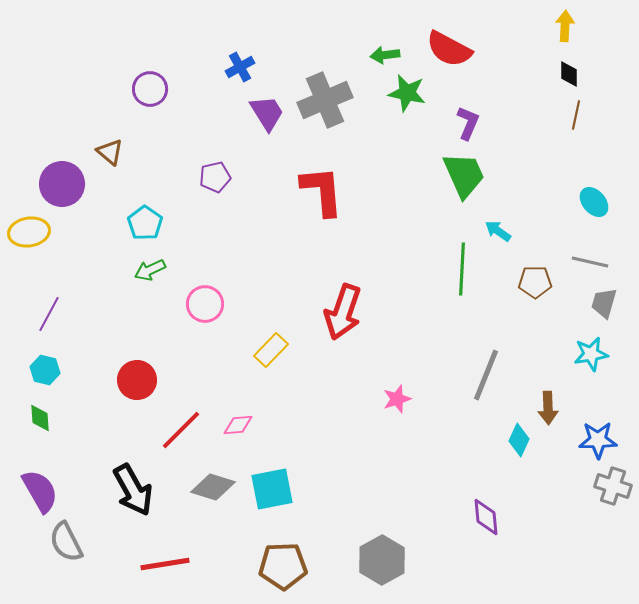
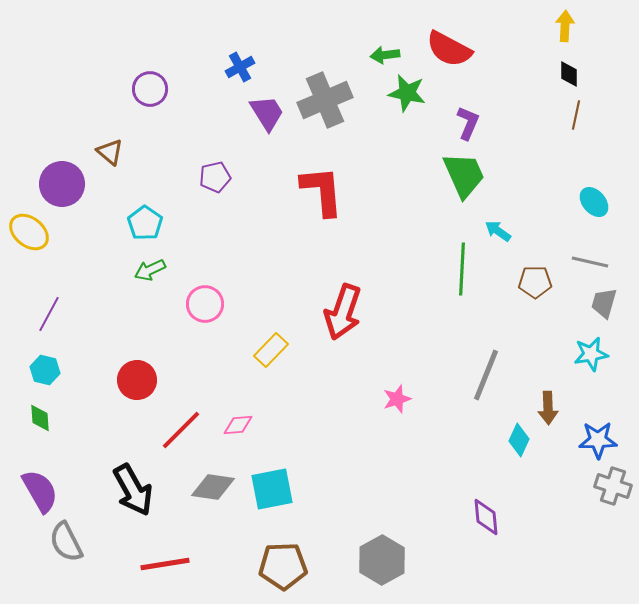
yellow ellipse at (29, 232): rotated 48 degrees clockwise
gray diamond at (213, 487): rotated 9 degrees counterclockwise
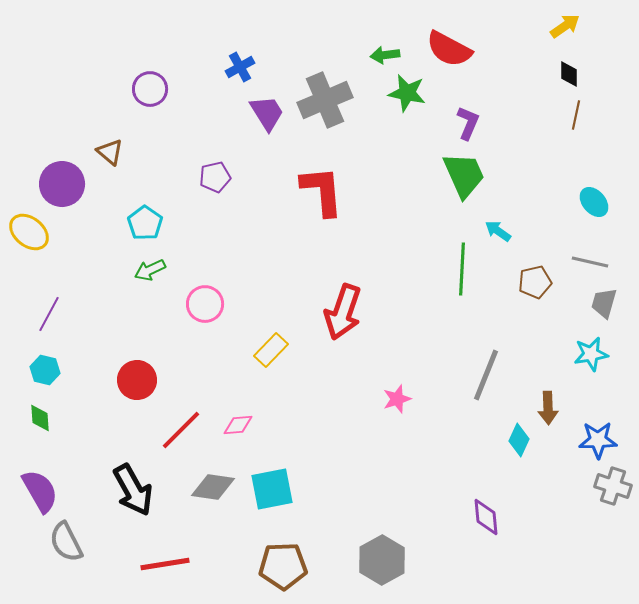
yellow arrow at (565, 26): rotated 52 degrees clockwise
brown pentagon at (535, 282): rotated 12 degrees counterclockwise
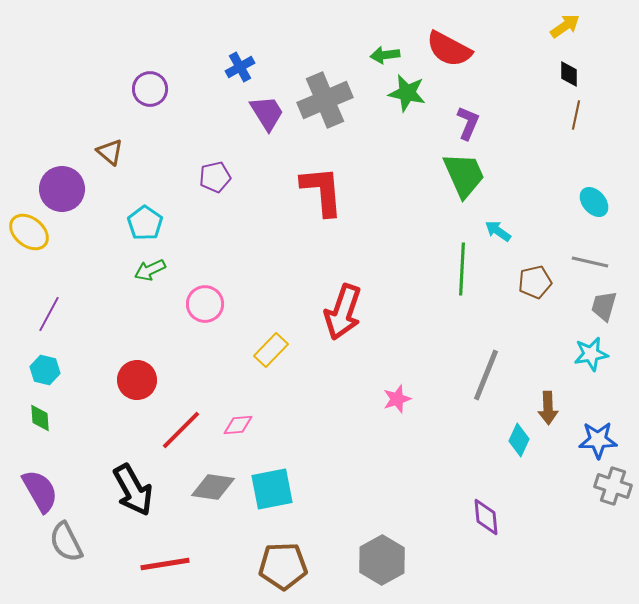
purple circle at (62, 184): moved 5 px down
gray trapezoid at (604, 303): moved 3 px down
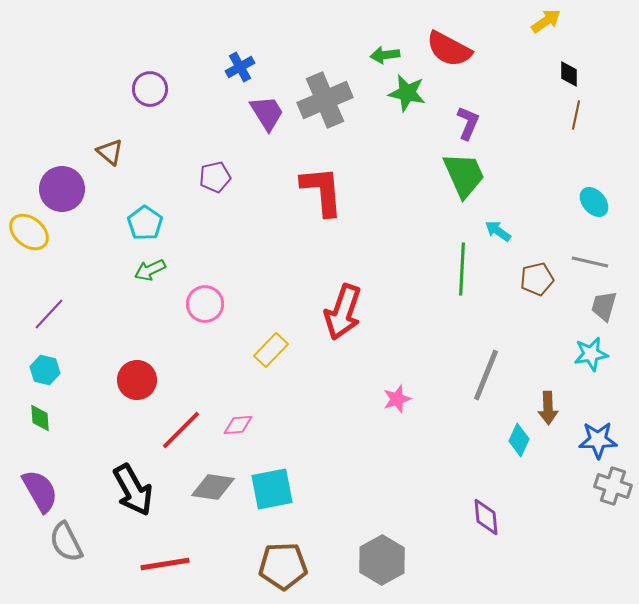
yellow arrow at (565, 26): moved 19 px left, 5 px up
brown pentagon at (535, 282): moved 2 px right, 3 px up
purple line at (49, 314): rotated 15 degrees clockwise
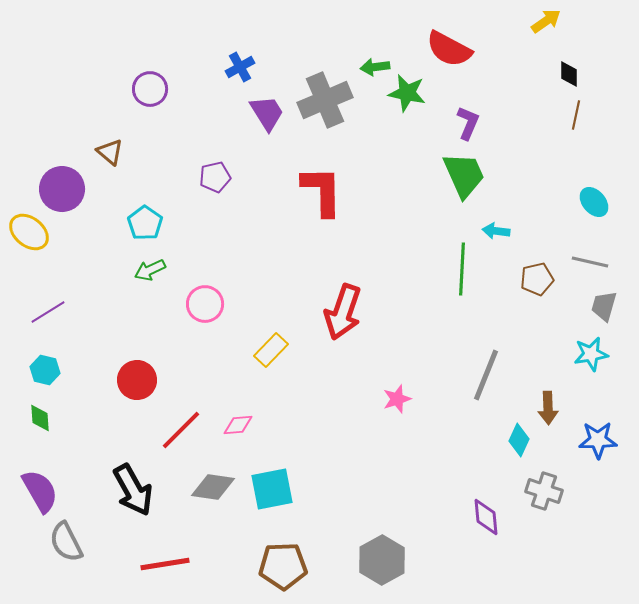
green arrow at (385, 55): moved 10 px left, 12 px down
red L-shape at (322, 191): rotated 4 degrees clockwise
cyan arrow at (498, 231): moved 2 px left; rotated 28 degrees counterclockwise
purple line at (49, 314): moved 1 px left, 2 px up; rotated 15 degrees clockwise
gray cross at (613, 486): moved 69 px left, 5 px down
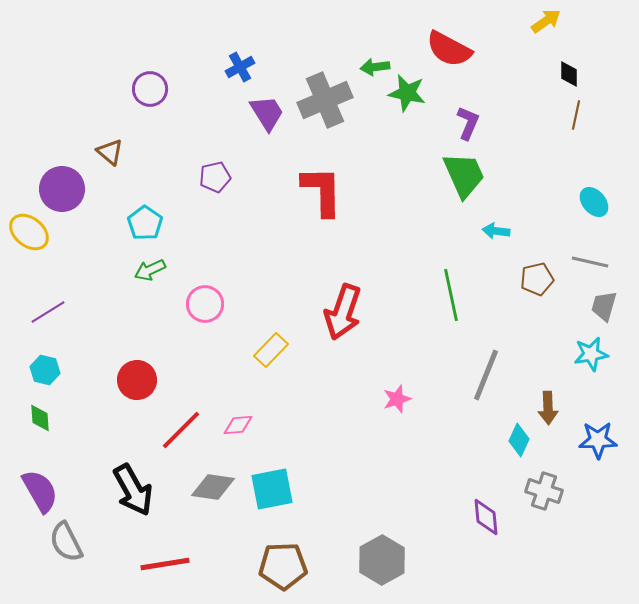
green line at (462, 269): moved 11 px left, 26 px down; rotated 15 degrees counterclockwise
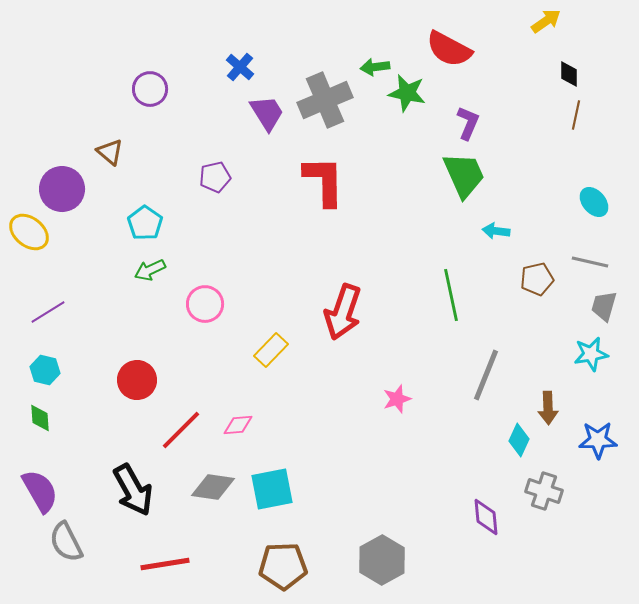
blue cross at (240, 67): rotated 20 degrees counterclockwise
red L-shape at (322, 191): moved 2 px right, 10 px up
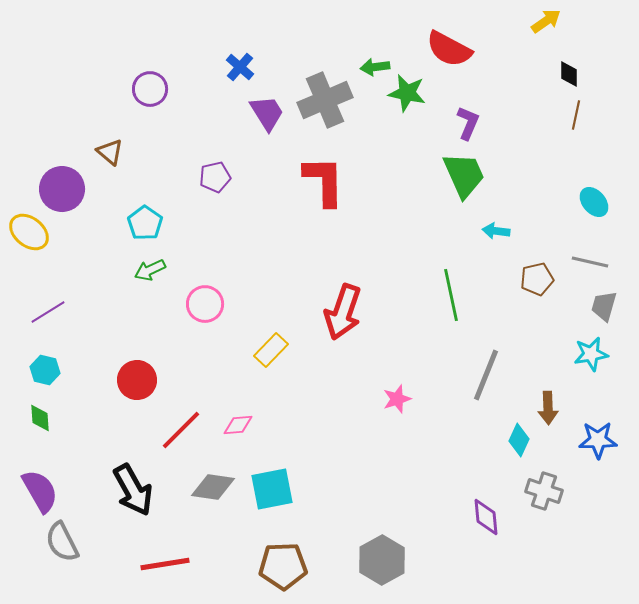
gray semicircle at (66, 542): moved 4 px left
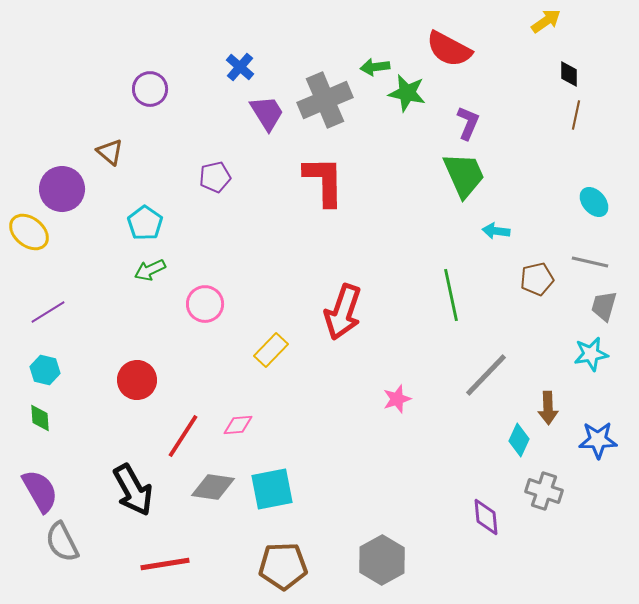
gray line at (486, 375): rotated 22 degrees clockwise
red line at (181, 430): moved 2 px right, 6 px down; rotated 12 degrees counterclockwise
